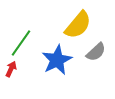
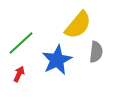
green line: rotated 12 degrees clockwise
gray semicircle: rotated 40 degrees counterclockwise
red arrow: moved 8 px right, 5 px down
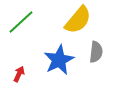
yellow semicircle: moved 5 px up
green line: moved 21 px up
blue star: moved 2 px right
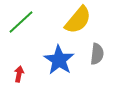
gray semicircle: moved 1 px right, 2 px down
blue star: rotated 12 degrees counterclockwise
red arrow: rotated 14 degrees counterclockwise
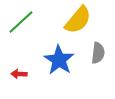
gray semicircle: moved 1 px right, 1 px up
red arrow: rotated 98 degrees counterclockwise
